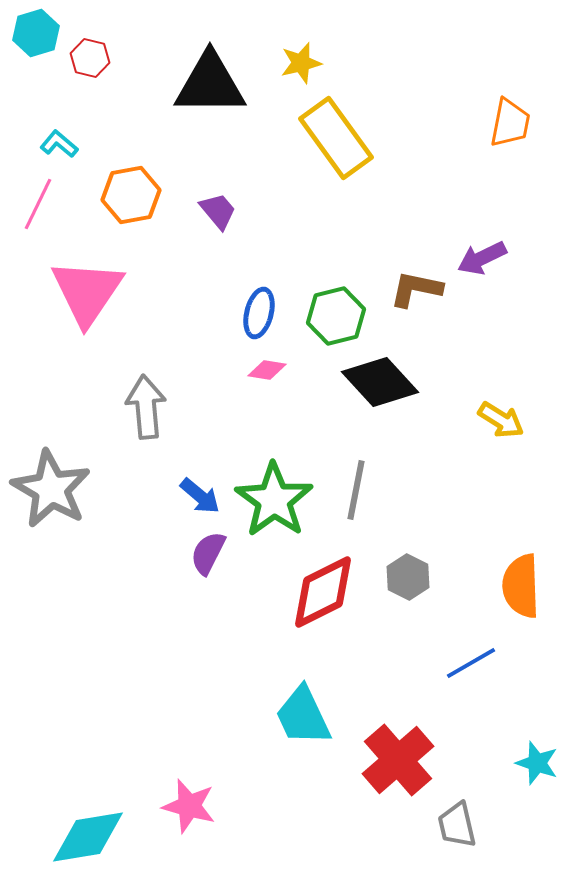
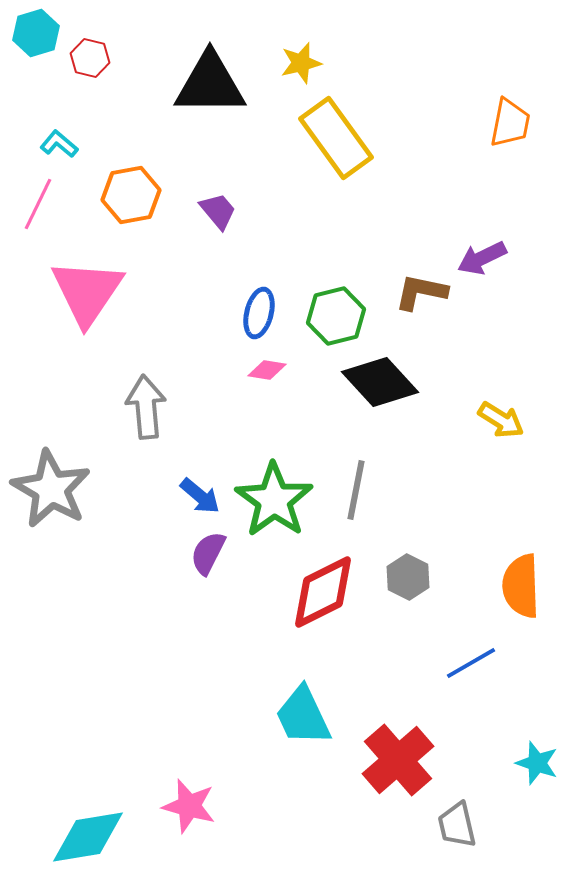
brown L-shape: moved 5 px right, 3 px down
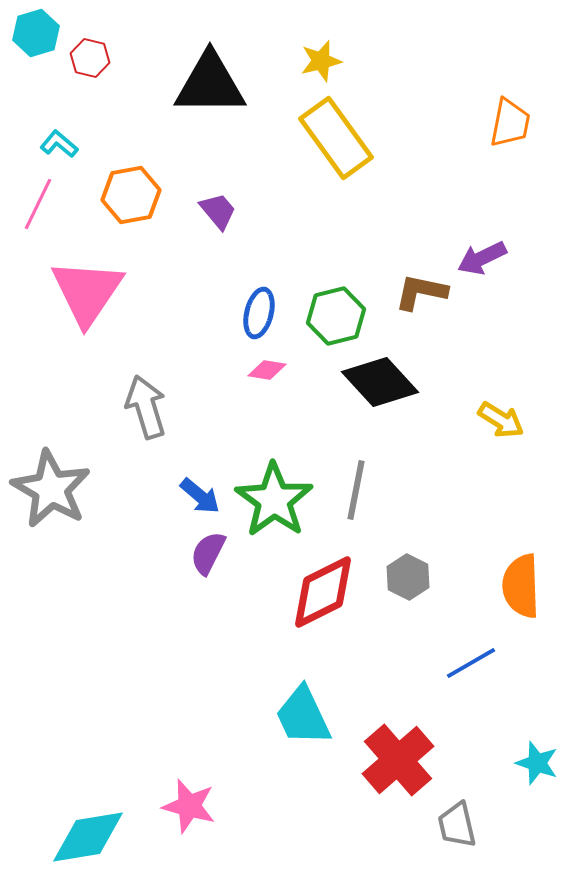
yellow star: moved 20 px right, 2 px up
gray arrow: rotated 12 degrees counterclockwise
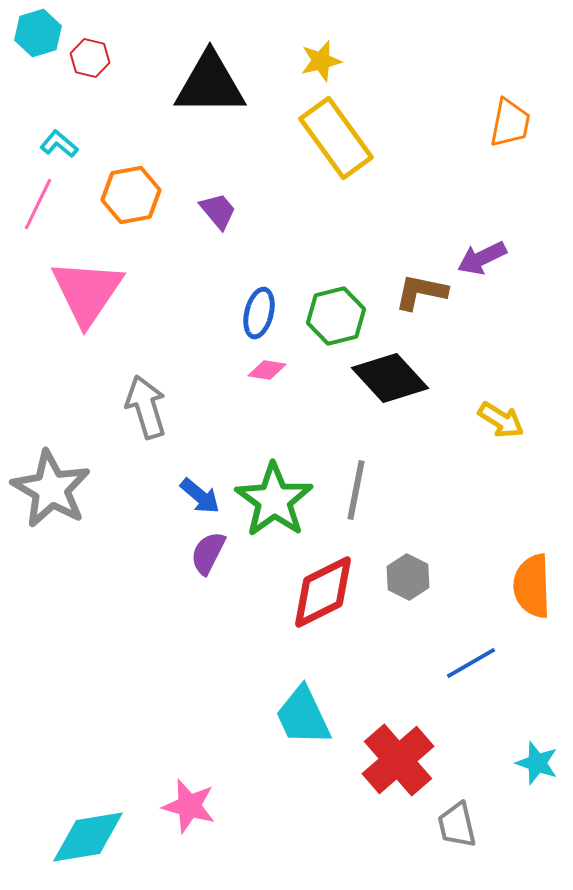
cyan hexagon: moved 2 px right
black diamond: moved 10 px right, 4 px up
orange semicircle: moved 11 px right
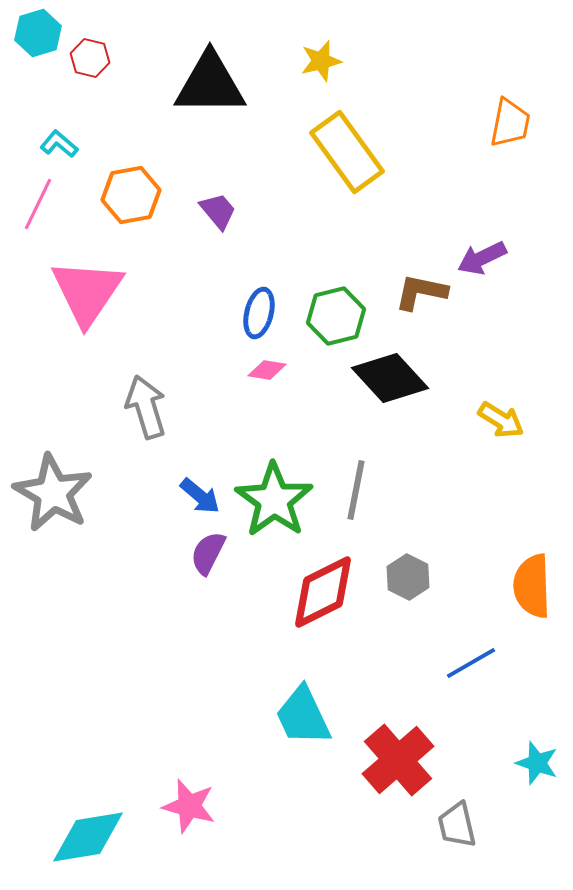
yellow rectangle: moved 11 px right, 14 px down
gray star: moved 2 px right, 4 px down
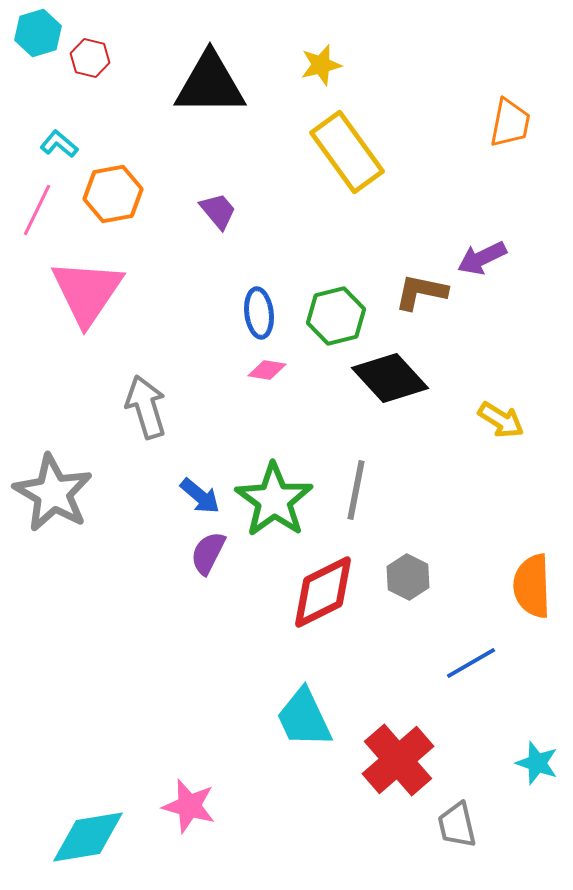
yellow star: moved 4 px down
orange hexagon: moved 18 px left, 1 px up
pink line: moved 1 px left, 6 px down
blue ellipse: rotated 21 degrees counterclockwise
cyan trapezoid: moved 1 px right, 2 px down
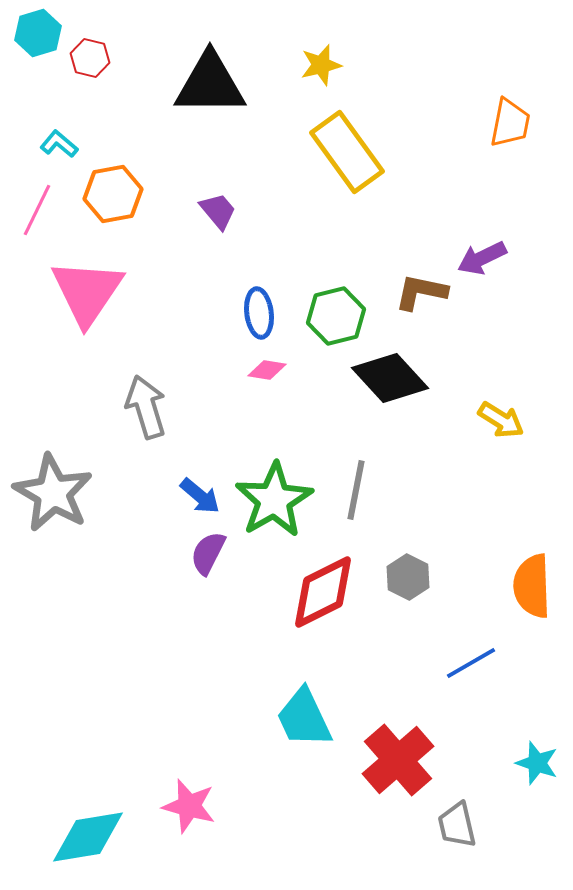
green star: rotated 6 degrees clockwise
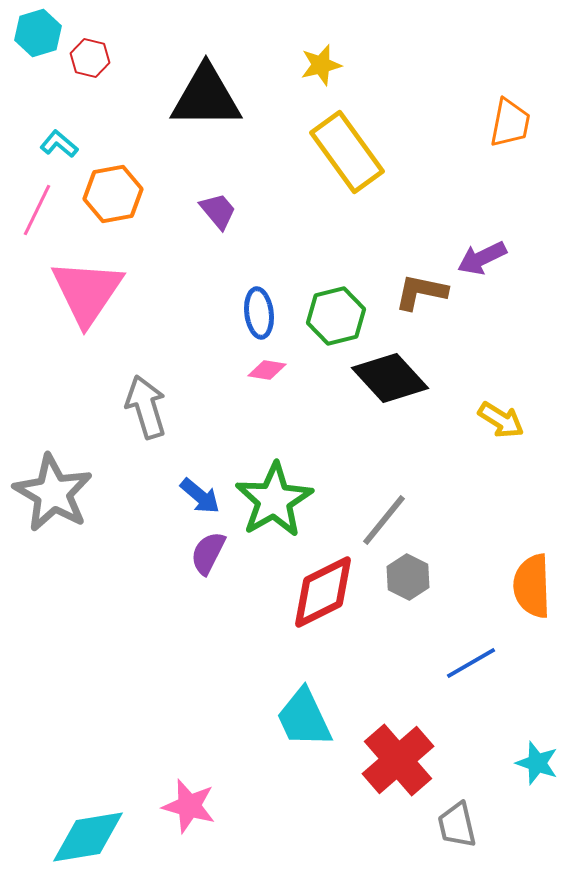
black triangle: moved 4 px left, 13 px down
gray line: moved 28 px right, 30 px down; rotated 28 degrees clockwise
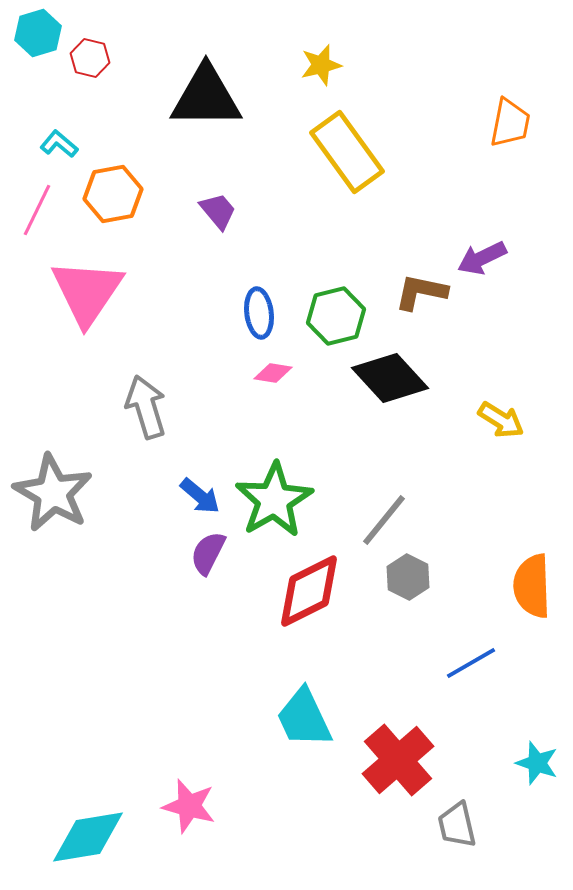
pink diamond: moved 6 px right, 3 px down
red diamond: moved 14 px left, 1 px up
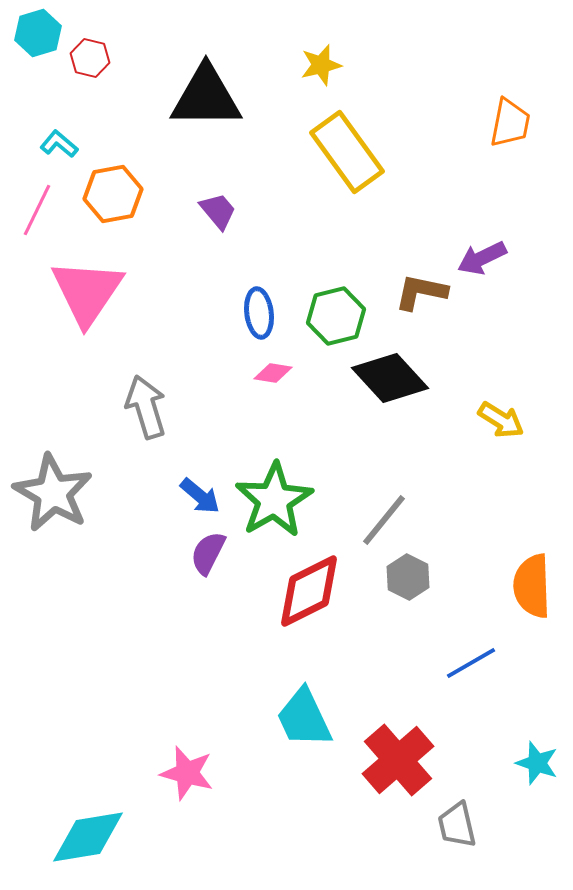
pink star: moved 2 px left, 33 px up
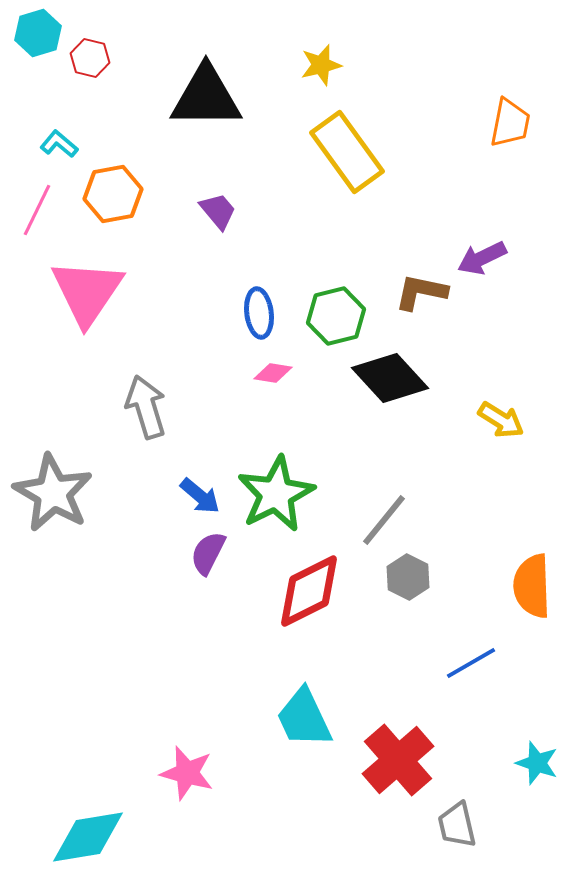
green star: moved 2 px right, 6 px up; rotated 4 degrees clockwise
